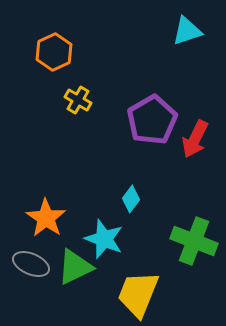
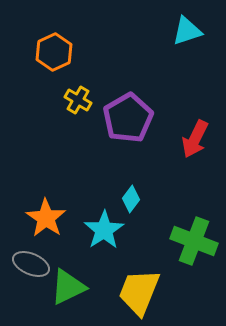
purple pentagon: moved 24 px left, 2 px up
cyan star: moved 9 px up; rotated 18 degrees clockwise
green triangle: moved 7 px left, 20 px down
yellow trapezoid: moved 1 px right, 2 px up
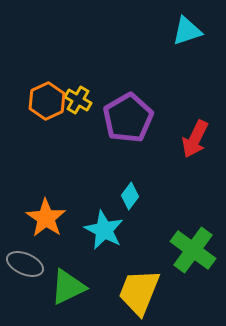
orange hexagon: moved 7 px left, 49 px down
cyan diamond: moved 1 px left, 3 px up
cyan star: rotated 12 degrees counterclockwise
green cross: moved 1 px left, 9 px down; rotated 15 degrees clockwise
gray ellipse: moved 6 px left
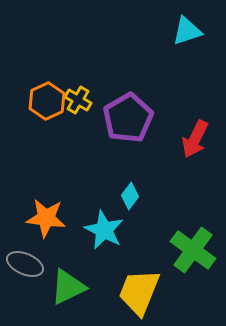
orange star: rotated 27 degrees counterclockwise
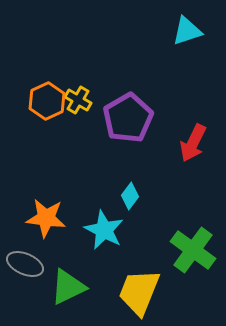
red arrow: moved 2 px left, 4 px down
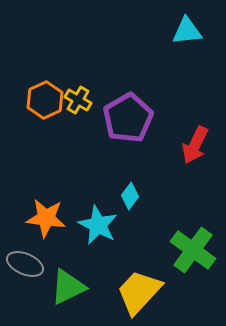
cyan triangle: rotated 12 degrees clockwise
orange hexagon: moved 2 px left, 1 px up
red arrow: moved 2 px right, 2 px down
cyan star: moved 6 px left, 5 px up
yellow trapezoid: rotated 21 degrees clockwise
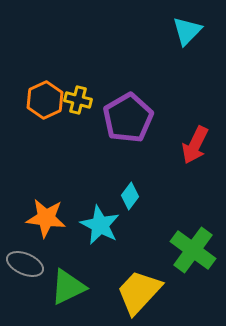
cyan triangle: rotated 40 degrees counterclockwise
yellow cross: rotated 16 degrees counterclockwise
cyan star: moved 2 px right
